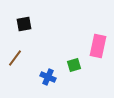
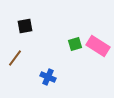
black square: moved 1 px right, 2 px down
pink rectangle: rotated 70 degrees counterclockwise
green square: moved 1 px right, 21 px up
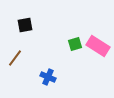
black square: moved 1 px up
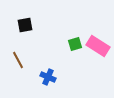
brown line: moved 3 px right, 2 px down; rotated 66 degrees counterclockwise
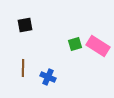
brown line: moved 5 px right, 8 px down; rotated 30 degrees clockwise
